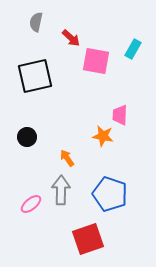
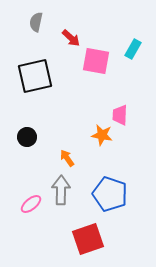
orange star: moved 1 px left, 1 px up
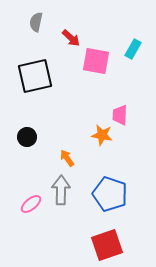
red square: moved 19 px right, 6 px down
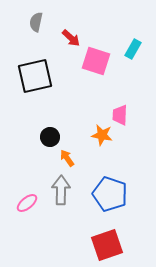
pink square: rotated 8 degrees clockwise
black circle: moved 23 px right
pink ellipse: moved 4 px left, 1 px up
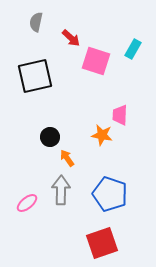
red square: moved 5 px left, 2 px up
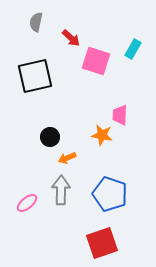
orange arrow: rotated 78 degrees counterclockwise
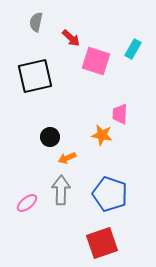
pink trapezoid: moved 1 px up
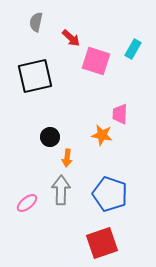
orange arrow: rotated 60 degrees counterclockwise
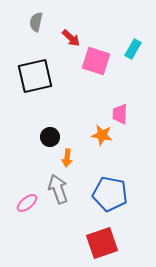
gray arrow: moved 3 px left, 1 px up; rotated 20 degrees counterclockwise
blue pentagon: rotated 8 degrees counterclockwise
